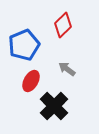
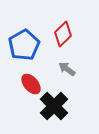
red diamond: moved 9 px down
blue pentagon: rotated 8 degrees counterclockwise
red ellipse: moved 3 px down; rotated 70 degrees counterclockwise
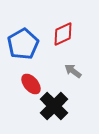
red diamond: rotated 20 degrees clockwise
blue pentagon: moved 1 px left, 1 px up
gray arrow: moved 6 px right, 2 px down
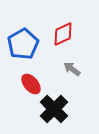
gray arrow: moved 1 px left, 2 px up
black cross: moved 3 px down
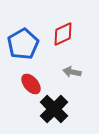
gray arrow: moved 3 px down; rotated 24 degrees counterclockwise
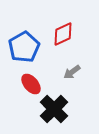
blue pentagon: moved 1 px right, 3 px down
gray arrow: rotated 48 degrees counterclockwise
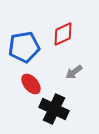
blue pentagon: rotated 20 degrees clockwise
gray arrow: moved 2 px right
black cross: rotated 20 degrees counterclockwise
